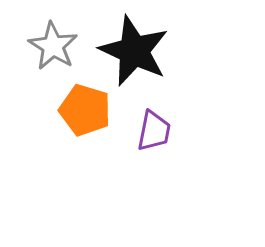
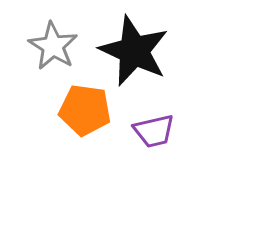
orange pentagon: rotated 9 degrees counterclockwise
purple trapezoid: rotated 66 degrees clockwise
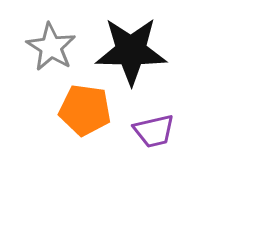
gray star: moved 2 px left, 1 px down
black star: moved 3 px left; rotated 24 degrees counterclockwise
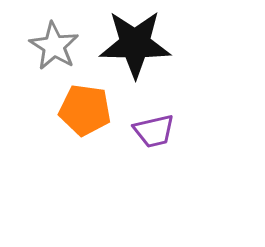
gray star: moved 3 px right, 1 px up
black star: moved 4 px right, 7 px up
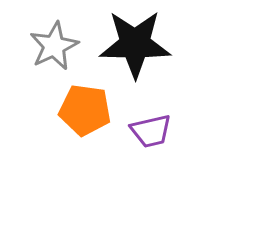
gray star: rotated 15 degrees clockwise
purple trapezoid: moved 3 px left
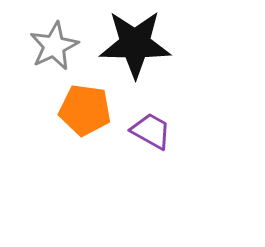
purple trapezoid: rotated 138 degrees counterclockwise
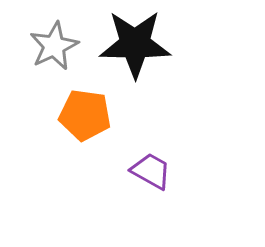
orange pentagon: moved 5 px down
purple trapezoid: moved 40 px down
